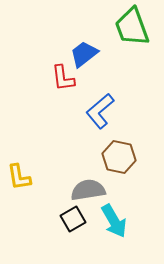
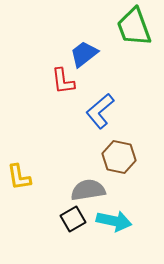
green trapezoid: moved 2 px right
red L-shape: moved 3 px down
cyan arrow: rotated 48 degrees counterclockwise
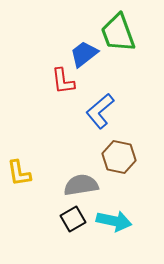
green trapezoid: moved 16 px left, 6 px down
yellow L-shape: moved 4 px up
gray semicircle: moved 7 px left, 5 px up
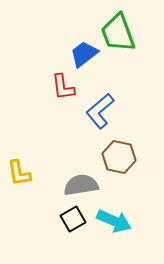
red L-shape: moved 6 px down
cyan arrow: rotated 12 degrees clockwise
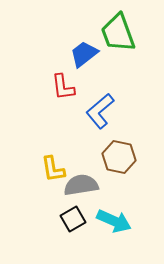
yellow L-shape: moved 34 px right, 4 px up
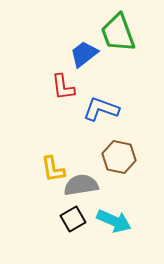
blue L-shape: moved 1 px right, 2 px up; rotated 60 degrees clockwise
